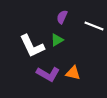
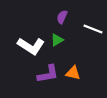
white line: moved 1 px left, 3 px down
white L-shape: moved 1 px left; rotated 32 degrees counterclockwise
purple L-shape: rotated 40 degrees counterclockwise
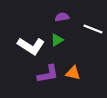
purple semicircle: rotated 56 degrees clockwise
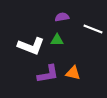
green triangle: rotated 32 degrees clockwise
white L-shape: rotated 12 degrees counterclockwise
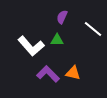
purple semicircle: rotated 56 degrees counterclockwise
white line: rotated 18 degrees clockwise
white L-shape: rotated 28 degrees clockwise
purple L-shape: rotated 125 degrees counterclockwise
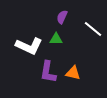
green triangle: moved 1 px left, 1 px up
white L-shape: moved 2 px left; rotated 24 degrees counterclockwise
purple L-shape: moved 2 px up; rotated 125 degrees counterclockwise
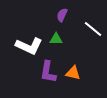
purple semicircle: moved 2 px up
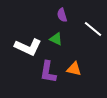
purple semicircle: rotated 40 degrees counterclockwise
green triangle: rotated 24 degrees clockwise
white L-shape: moved 1 px left, 1 px down
orange triangle: moved 1 px right, 4 px up
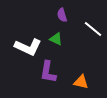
orange triangle: moved 7 px right, 13 px down
